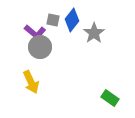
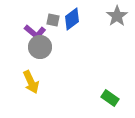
blue diamond: moved 1 px up; rotated 15 degrees clockwise
gray star: moved 23 px right, 17 px up
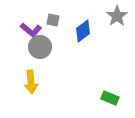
blue diamond: moved 11 px right, 12 px down
purple L-shape: moved 4 px left, 2 px up
yellow arrow: rotated 20 degrees clockwise
green rectangle: rotated 12 degrees counterclockwise
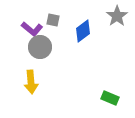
purple L-shape: moved 1 px right, 1 px up
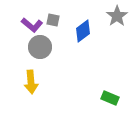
purple L-shape: moved 4 px up
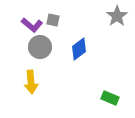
blue diamond: moved 4 px left, 18 px down
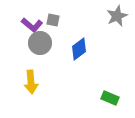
gray star: rotated 10 degrees clockwise
gray circle: moved 4 px up
